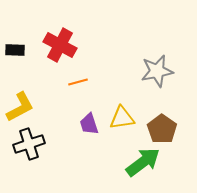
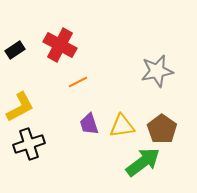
black rectangle: rotated 36 degrees counterclockwise
orange line: rotated 12 degrees counterclockwise
yellow triangle: moved 8 px down
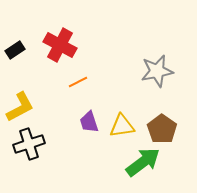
purple trapezoid: moved 2 px up
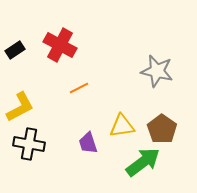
gray star: rotated 24 degrees clockwise
orange line: moved 1 px right, 6 px down
purple trapezoid: moved 1 px left, 21 px down
black cross: rotated 28 degrees clockwise
